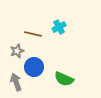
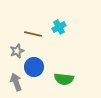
green semicircle: rotated 18 degrees counterclockwise
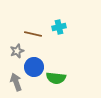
cyan cross: rotated 16 degrees clockwise
green semicircle: moved 8 px left, 1 px up
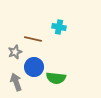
cyan cross: rotated 24 degrees clockwise
brown line: moved 5 px down
gray star: moved 2 px left, 1 px down
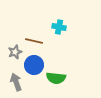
brown line: moved 1 px right, 2 px down
blue circle: moved 2 px up
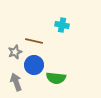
cyan cross: moved 3 px right, 2 px up
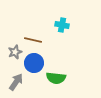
brown line: moved 1 px left, 1 px up
blue circle: moved 2 px up
gray arrow: rotated 54 degrees clockwise
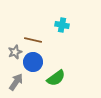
blue circle: moved 1 px left, 1 px up
green semicircle: rotated 42 degrees counterclockwise
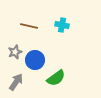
brown line: moved 4 px left, 14 px up
blue circle: moved 2 px right, 2 px up
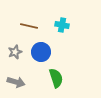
blue circle: moved 6 px right, 8 px up
green semicircle: rotated 72 degrees counterclockwise
gray arrow: rotated 72 degrees clockwise
